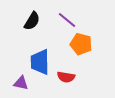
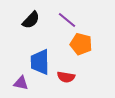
black semicircle: moved 1 px left, 1 px up; rotated 12 degrees clockwise
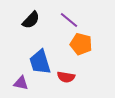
purple line: moved 2 px right
blue trapezoid: rotated 16 degrees counterclockwise
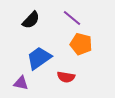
purple line: moved 3 px right, 2 px up
blue trapezoid: moved 1 px left, 4 px up; rotated 72 degrees clockwise
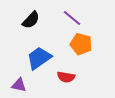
purple triangle: moved 2 px left, 2 px down
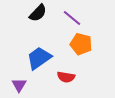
black semicircle: moved 7 px right, 7 px up
purple triangle: rotated 49 degrees clockwise
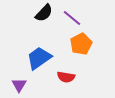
black semicircle: moved 6 px right
orange pentagon: rotated 30 degrees clockwise
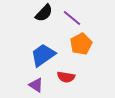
blue trapezoid: moved 4 px right, 3 px up
purple triangle: moved 17 px right; rotated 28 degrees counterclockwise
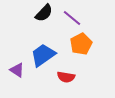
purple triangle: moved 19 px left, 15 px up
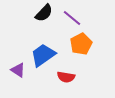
purple triangle: moved 1 px right
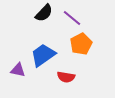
purple triangle: rotated 21 degrees counterclockwise
